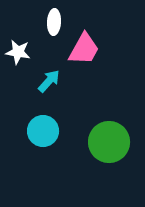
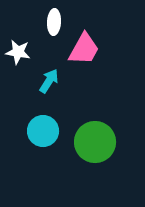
cyan arrow: rotated 10 degrees counterclockwise
green circle: moved 14 px left
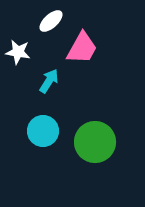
white ellipse: moved 3 px left, 1 px up; rotated 45 degrees clockwise
pink trapezoid: moved 2 px left, 1 px up
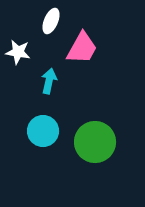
white ellipse: rotated 25 degrees counterclockwise
cyan arrow: rotated 20 degrees counterclockwise
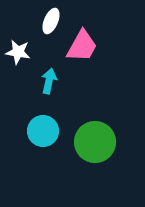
pink trapezoid: moved 2 px up
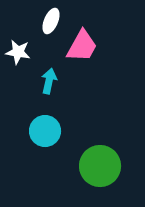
cyan circle: moved 2 px right
green circle: moved 5 px right, 24 px down
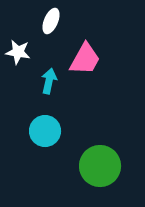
pink trapezoid: moved 3 px right, 13 px down
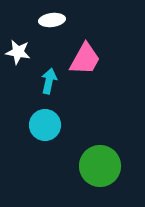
white ellipse: moved 1 px right, 1 px up; rotated 60 degrees clockwise
cyan circle: moved 6 px up
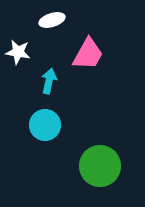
white ellipse: rotated 10 degrees counterclockwise
pink trapezoid: moved 3 px right, 5 px up
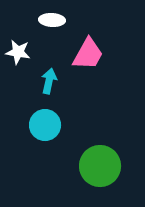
white ellipse: rotated 20 degrees clockwise
